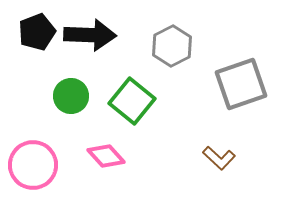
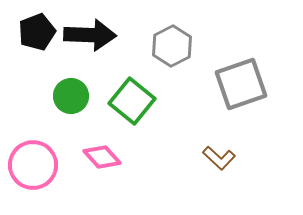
pink diamond: moved 4 px left, 1 px down
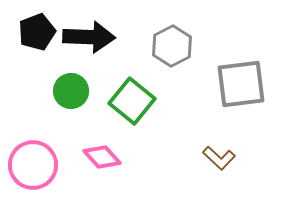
black arrow: moved 1 px left, 2 px down
gray square: rotated 12 degrees clockwise
green circle: moved 5 px up
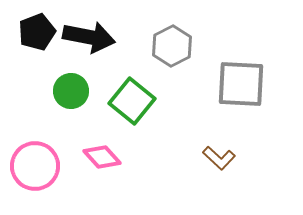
black arrow: rotated 9 degrees clockwise
gray square: rotated 10 degrees clockwise
pink circle: moved 2 px right, 1 px down
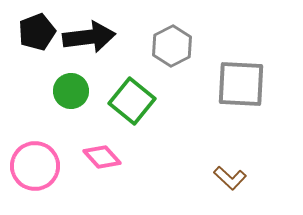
black arrow: rotated 18 degrees counterclockwise
brown L-shape: moved 11 px right, 20 px down
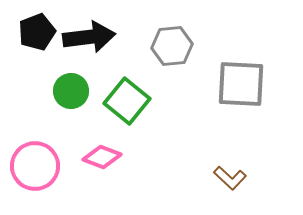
gray hexagon: rotated 21 degrees clockwise
green square: moved 5 px left
pink diamond: rotated 27 degrees counterclockwise
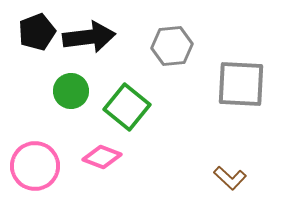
green square: moved 6 px down
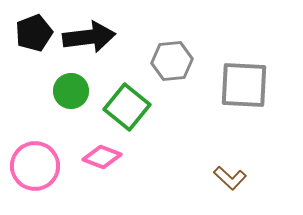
black pentagon: moved 3 px left, 1 px down
gray hexagon: moved 15 px down
gray square: moved 3 px right, 1 px down
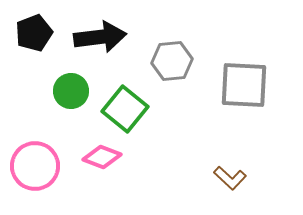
black arrow: moved 11 px right
green square: moved 2 px left, 2 px down
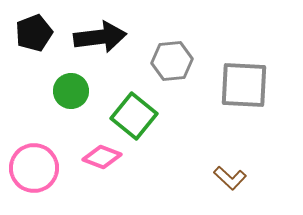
green square: moved 9 px right, 7 px down
pink circle: moved 1 px left, 2 px down
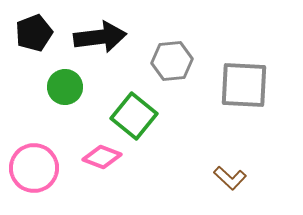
green circle: moved 6 px left, 4 px up
